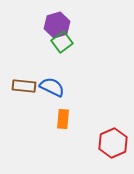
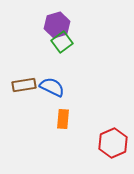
brown rectangle: moved 1 px up; rotated 15 degrees counterclockwise
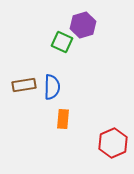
purple hexagon: moved 26 px right
green square: rotated 30 degrees counterclockwise
blue semicircle: rotated 65 degrees clockwise
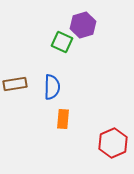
brown rectangle: moved 9 px left, 1 px up
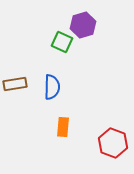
orange rectangle: moved 8 px down
red hexagon: rotated 16 degrees counterclockwise
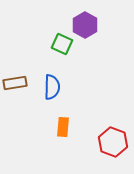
purple hexagon: moved 2 px right; rotated 15 degrees counterclockwise
green square: moved 2 px down
brown rectangle: moved 1 px up
red hexagon: moved 1 px up
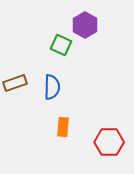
green square: moved 1 px left, 1 px down
brown rectangle: rotated 10 degrees counterclockwise
red hexagon: moved 4 px left; rotated 20 degrees counterclockwise
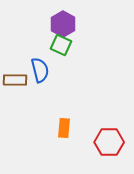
purple hexagon: moved 22 px left, 1 px up
brown rectangle: moved 3 px up; rotated 20 degrees clockwise
blue semicircle: moved 12 px left, 17 px up; rotated 15 degrees counterclockwise
orange rectangle: moved 1 px right, 1 px down
